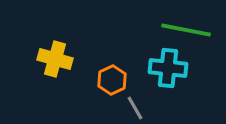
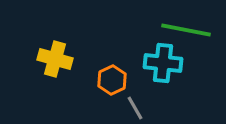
cyan cross: moved 5 px left, 5 px up
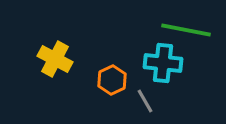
yellow cross: rotated 12 degrees clockwise
gray line: moved 10 px right, 7 px up
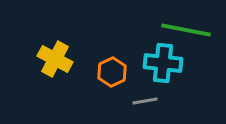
orange hexagon: moved 8 px up
gray line: rotated 70 degrees counterclockwise
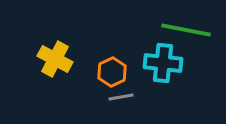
gray line: moved 24 px left, 4 px up
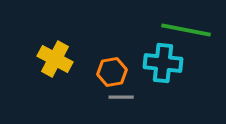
orange hexagon: rotated 16 degrees clockwise
gray line: rotated 10 degrees clockwise
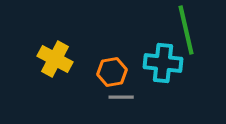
green line: rotated 66 degrees clockwise
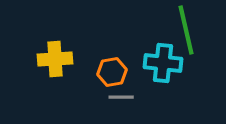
yellow cross: rotated 32 degrees counterclockwise
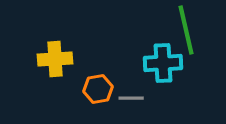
cyan cross: rotated 9 degrees counterclockwise
orange hexagon: moved 14 px left, 17 px down
gray line: moved 10 px right, 1 px down
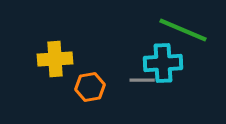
green line: moved 3 px left; rotated 54 degrees counterclockwise
orange hexagon: moved 8 px left, 2 px up
gray line: moved 11 px right, 18 px up
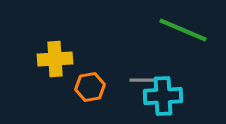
cyan cross: moved 33 px down
